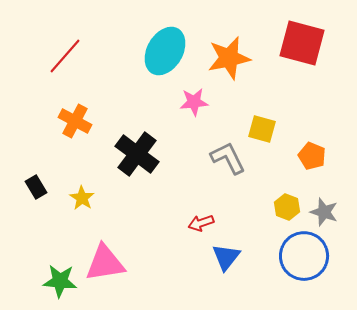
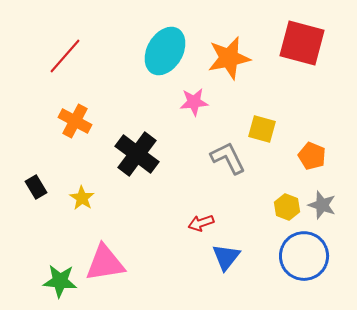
gray star: moved 2 px left, 7 px up
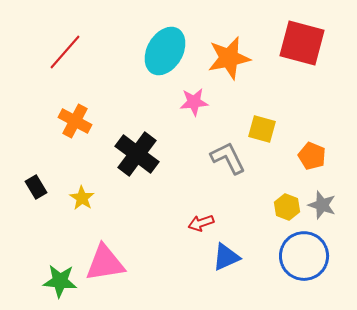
red line: moved 4 px up
blue triangle: rotated 28 degrees clockwise
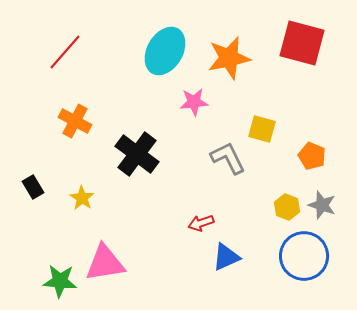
black rectangle: moved 3 px left
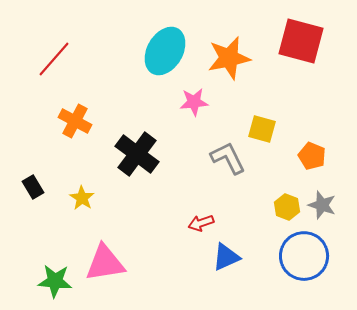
red square: moved 1 px left, 2 px up
red line: moved 11 px left, 7 px down
green star: moved 5 px left
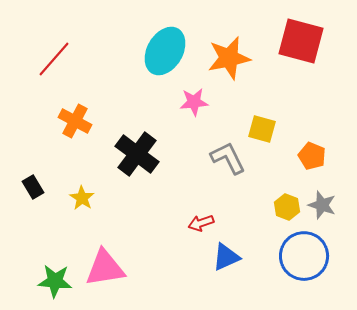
pink triangle: moved 5 px down
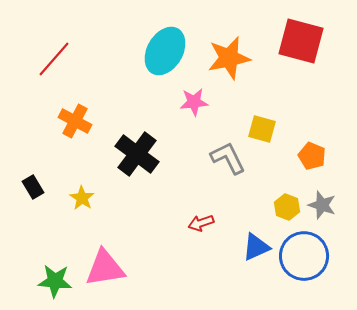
blue triangle: moved 30 px right, 10 px up
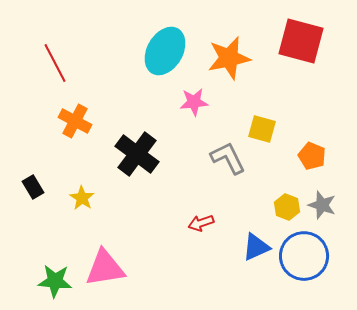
red line: moved 1 px right, 4 px down; rotated 69 degrees counterclockwise
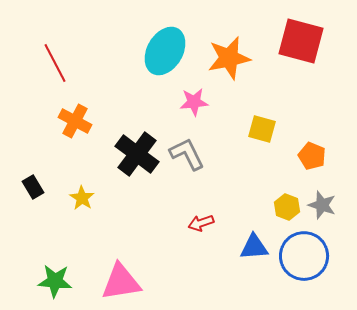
gray L-shape: moved 41 px left, 4 px up
blue triangle: moved 2 px left; rotated 20 degrees clockwise
pink triangle: moved 16 px right, 14 px down
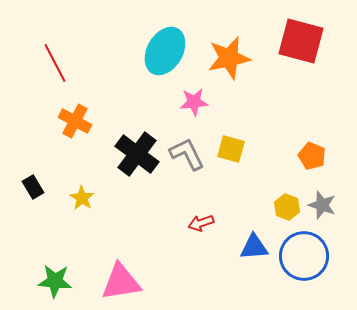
yellow square: moved 31 px left, 20 px down
